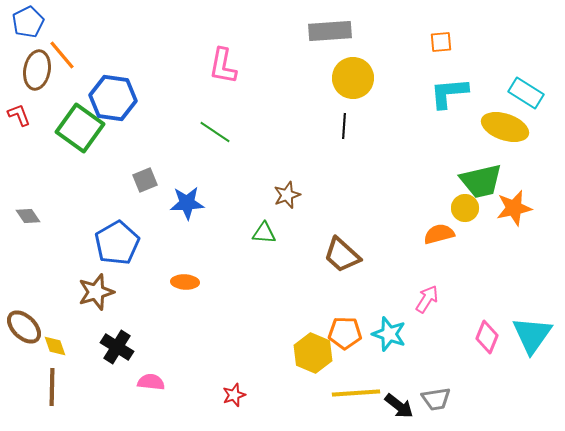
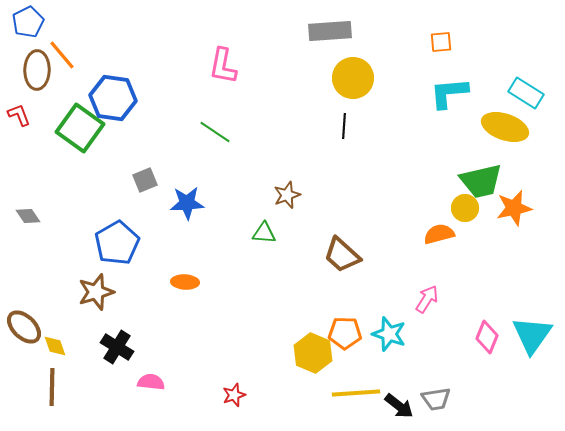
brown ellipse at (37, 70): rotated 9 degrees counterclockwise
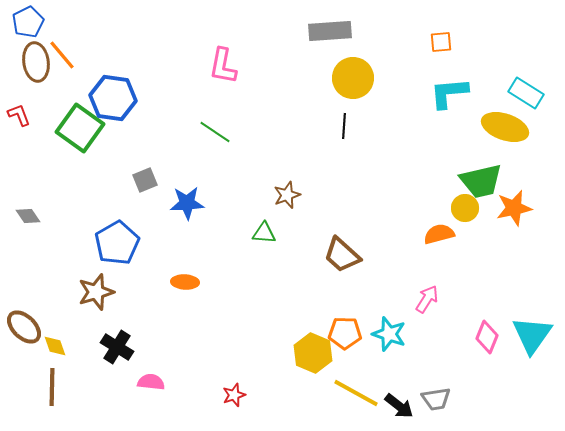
brown ellipse at (37, 70): moved 1 px left, 8 px up; rotated 9 degrees counterclockwise
yellow line at (356, 393): rotated 33 degrees clockwise
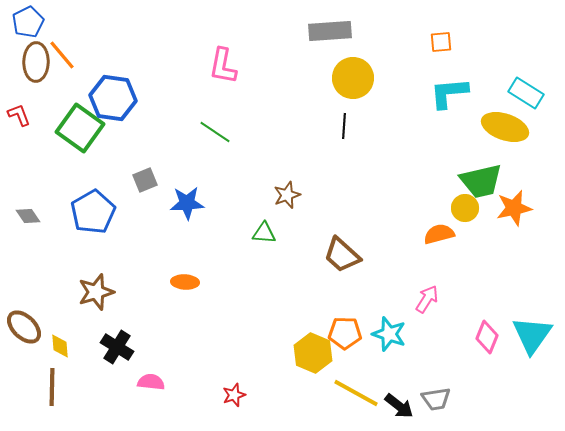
brown ellipse at (36, 62): rotated 9 degrees clockwise
blue pentagon at (117, 243): moved 24 px left, 31 px up
yellow diamond at (55, 346): moved 5 px right; rotated 15 degrees clockwise
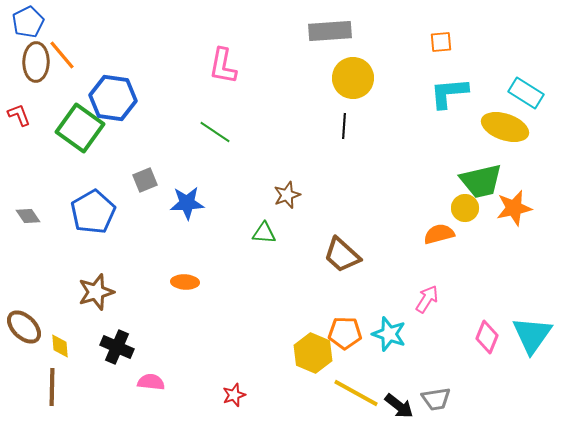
black cross at (117, 347): rotated 8 degrees counterclockwise
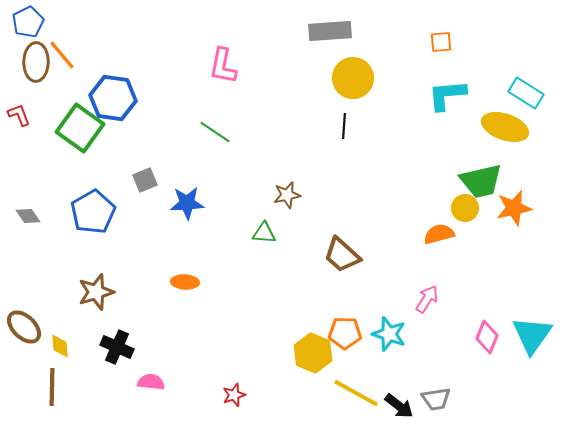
cyan L-shape at (449, 93): moved 2 px left, 2 px down
brown star at (287, 195): rotated 8 degrees clockwise
